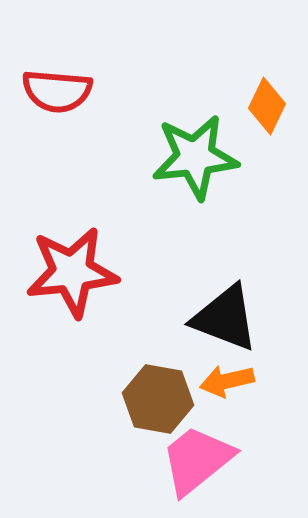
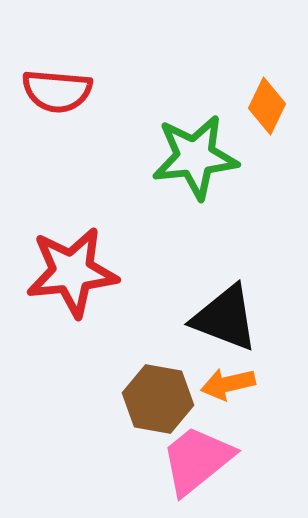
orange arrow: moved 1 px right, 3 px down
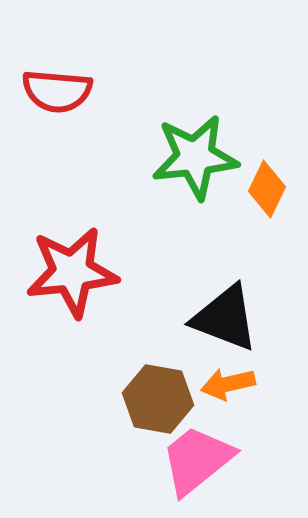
orange diamond: moved 83 px down
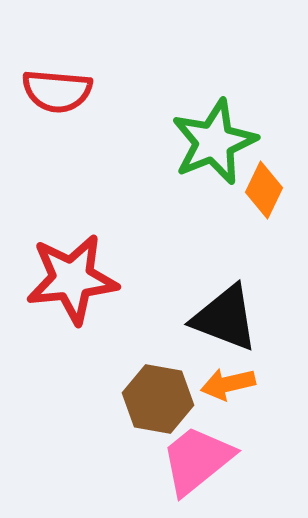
green star: moved 19 px right, 15 px up; rotated 16 degrees counterclockwise
orange diamond: moved 3 px left, 1 px down
red star: moved 7 px down
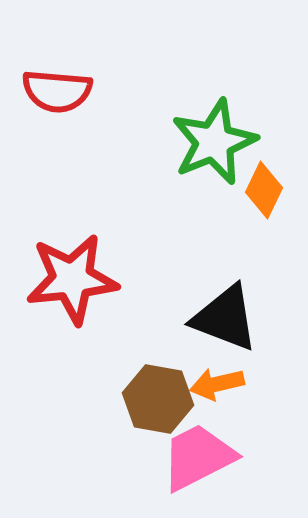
orange arrow: moved 11 px left
pink trapezoid: moved 1 px right, 3 px up; rotated 12 degrees clockwise
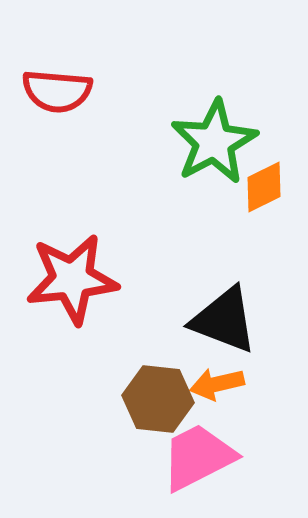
green star: rotated 6 degrees counterclockwise
orange diamond: moved 3 px up; rotated 38 degrees clockwise
black triangle: moved 1 px left, 2 px down
brown hexagon: rotated 4 degrees counterclockwise
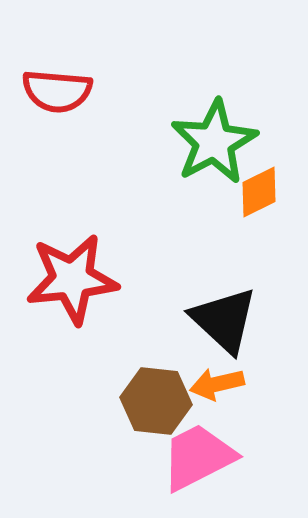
orange diamond: moved 5 px left, 5 px down
black triangle: rotated 22 degrees clockwise
brown hexagon: moved 2 px left, 2 px down
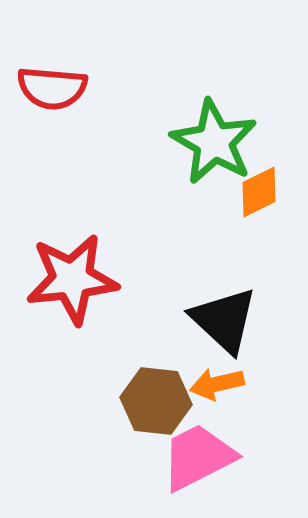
red semicircle: moved 5 px left, 3 px up
green star: rotated 14 degrees counterclockwise
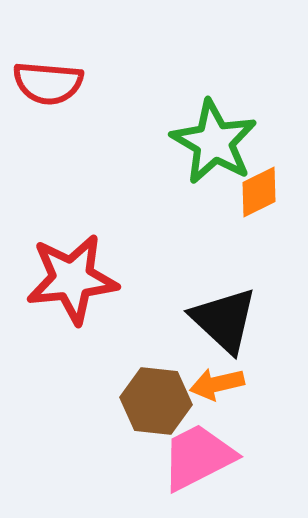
red semicircle: moved 4 px left, 5 px up
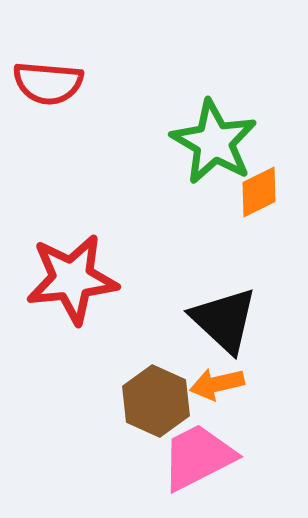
brown hexagon: rotated 18 degrees clockwise
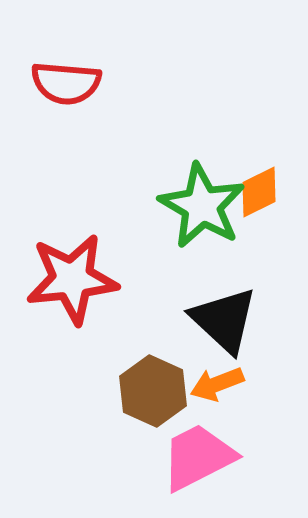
red semicircle: moved 18 px right
green star: moved 12 px left, 64 px down
orange arrow: rotated 8 degrees counterclockwise
brown hexagon: moved 3 px left, 10 px up
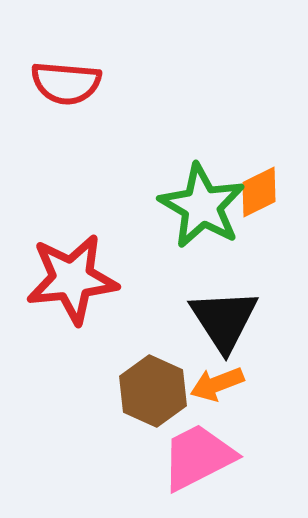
black triangle: rotated 14 degrees clockwise
